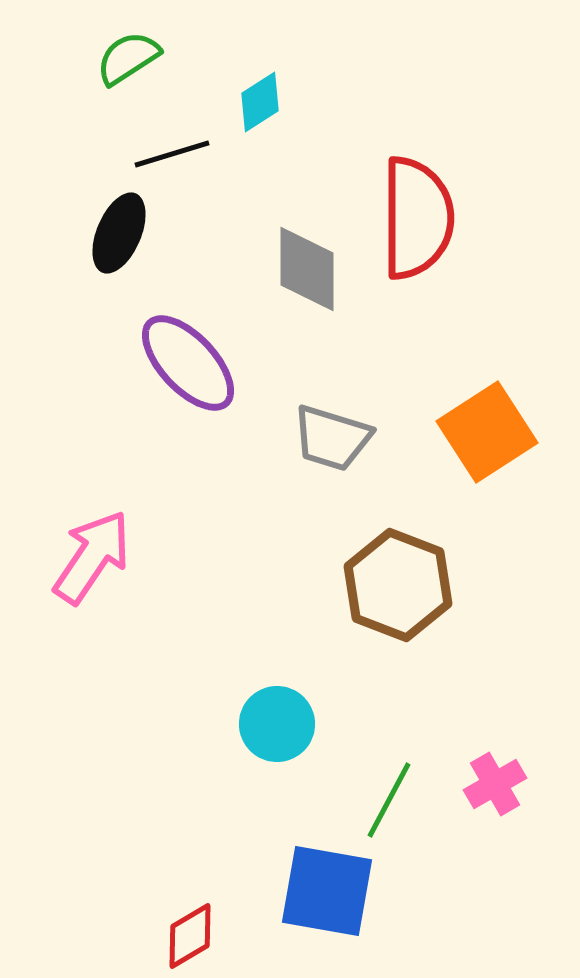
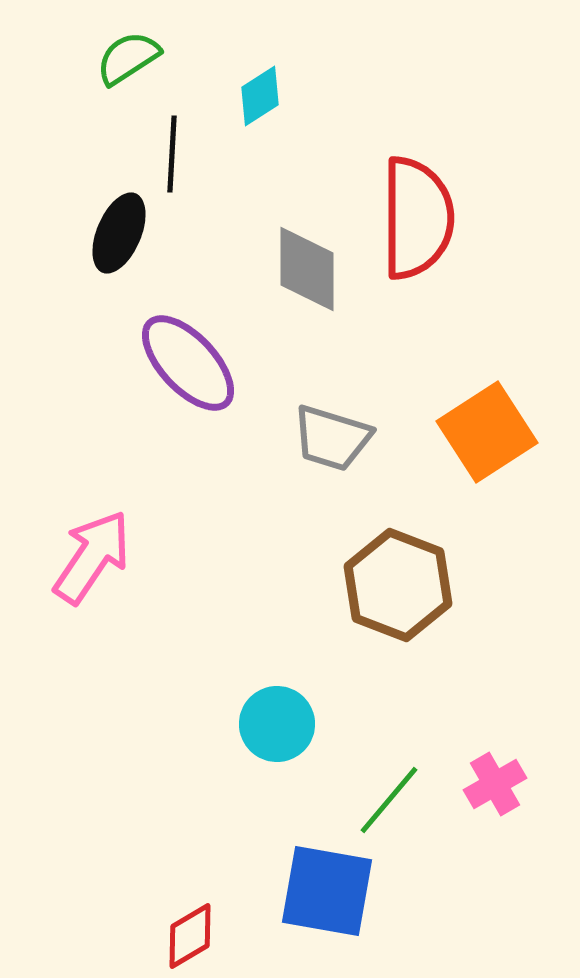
cyan diamond: moved 6 px up
black line: rotated 70 degrees counterclockwise
green line: rotated 12 degrees clockwise
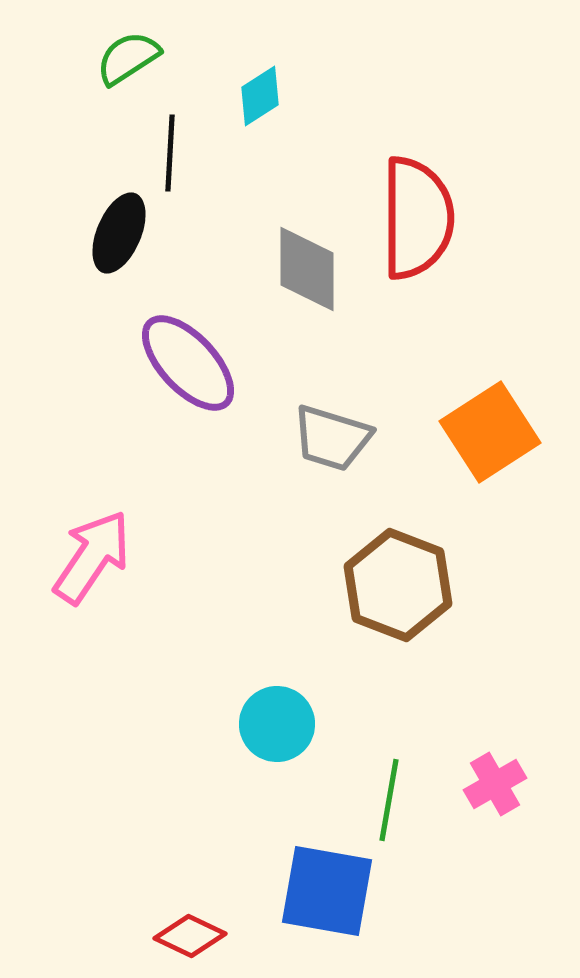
black line: moved 2 px left, 1 px up
orange square: moved 3 px right
green line: rotated 30 degrees counterclockwise
red diamond: rotated 56 degrees clockwise
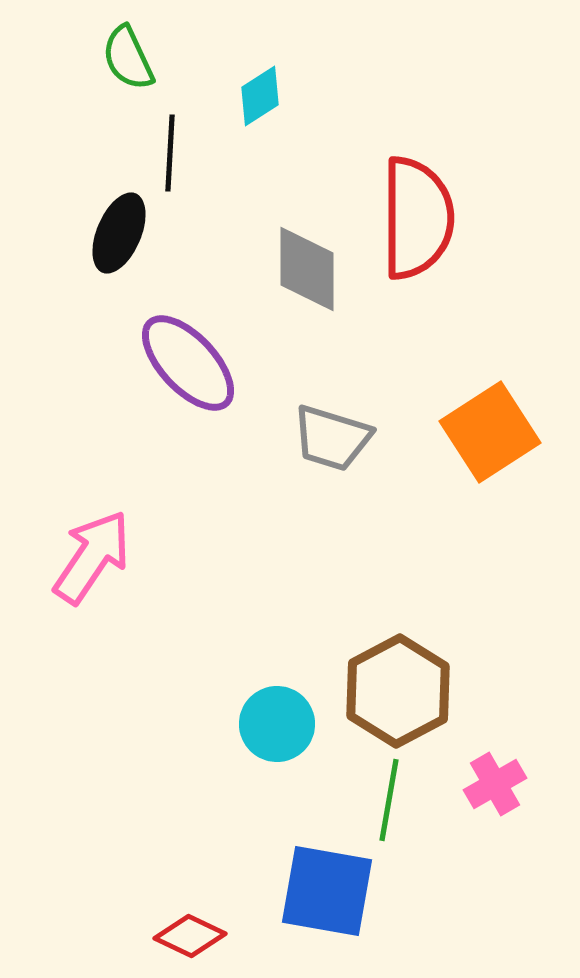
green semicircle: rotated 82 degrees counterclockwise
brown hexagon: moved 106 px down; rotated 11 degrees clockwise
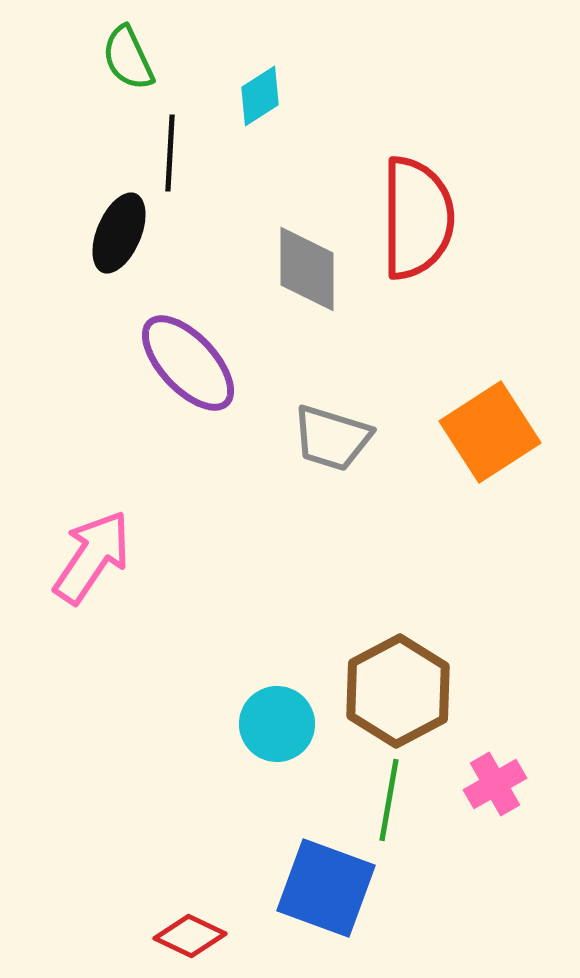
blue square: moved 1 px left, 3 px up; rotated 10 degrees clockwise
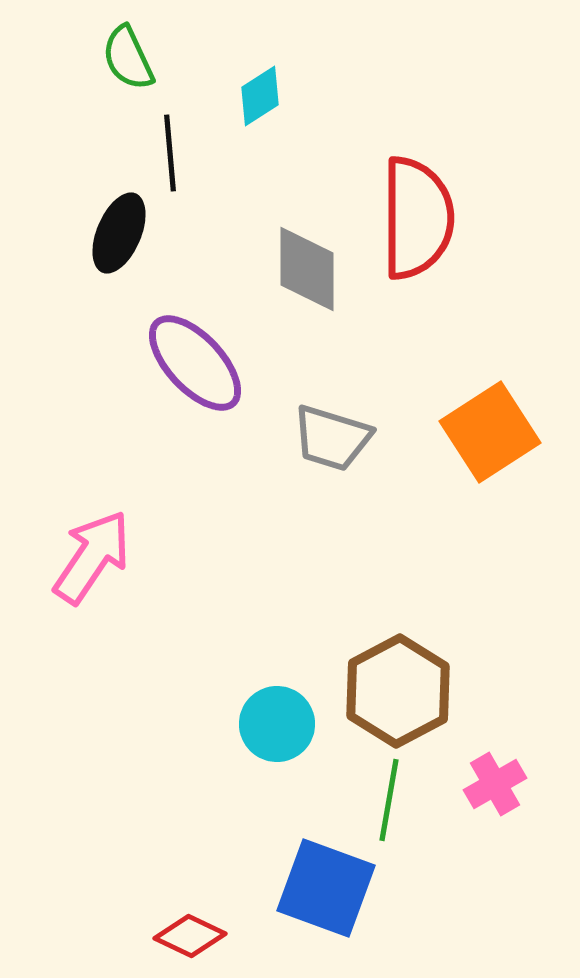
black line: rotated 8 degrees counterclockwise
purple ellipse: moved 7 px right
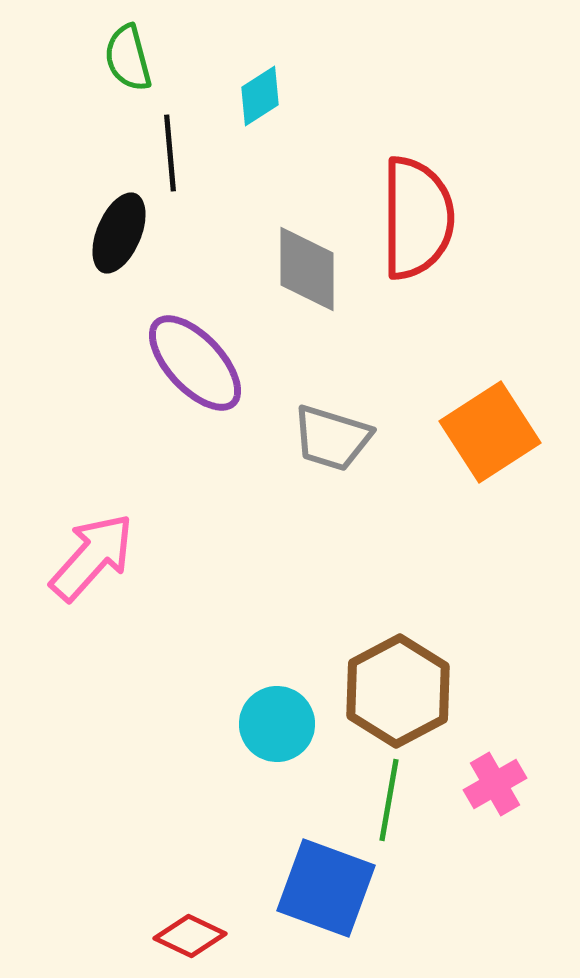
green semicircle: rotated 10 degrees clockwise
pink arrow: rotated 8 degrees clockwise
